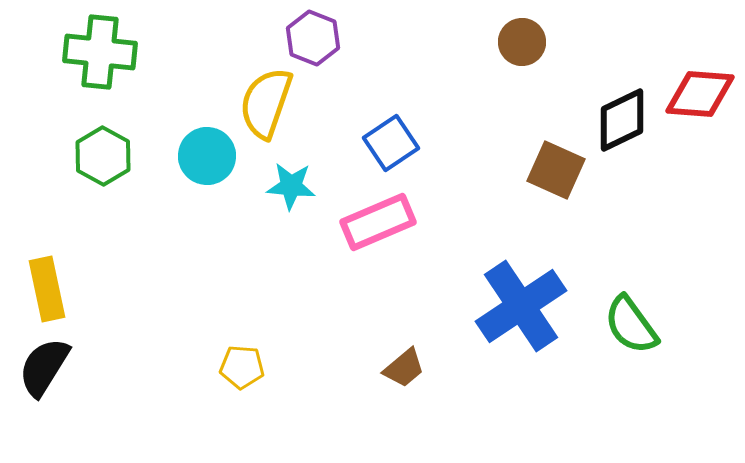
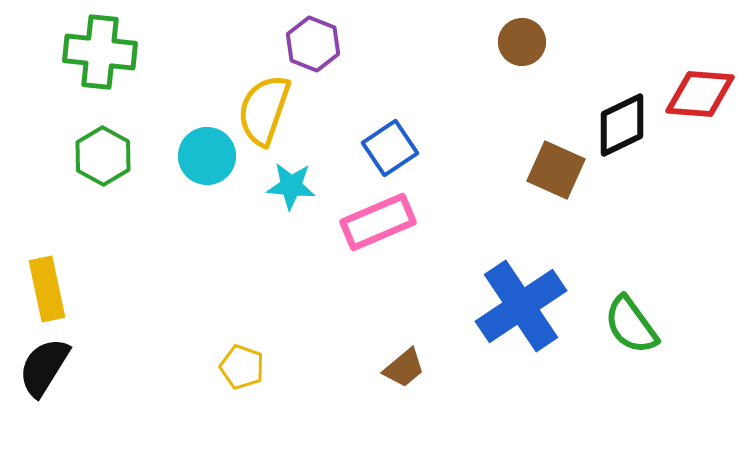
purple hexagon: moved 6 px down
yellow semicircle: moved 2 px left, 7 px down
black diamond: moved 5 px down
blue square: moved 1 px left, 5 px down
yellow pentagon: rotated 15 degrees clockwise
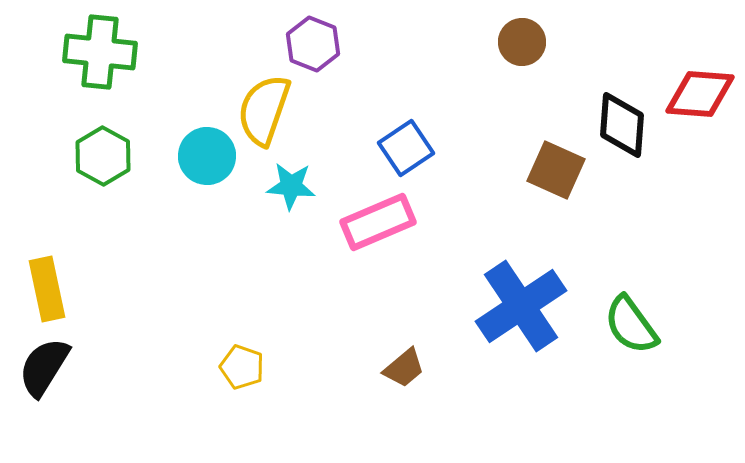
black diamond: rotated 60 degrees counterclockwise
blue square: moved 16 px right
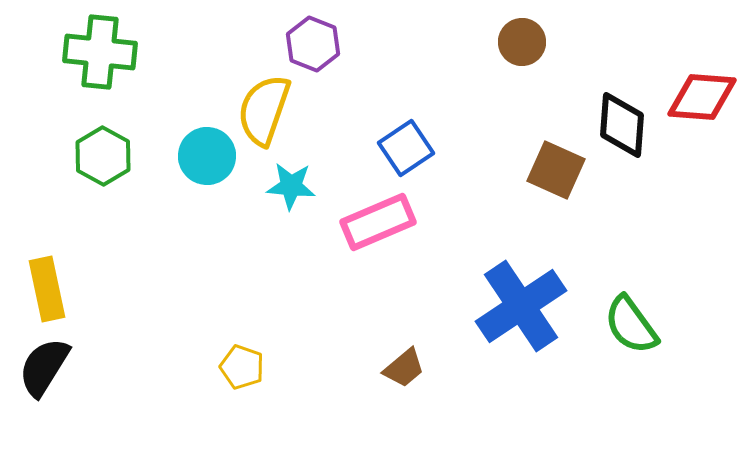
red diamond: moved 2 px right, 3 px down
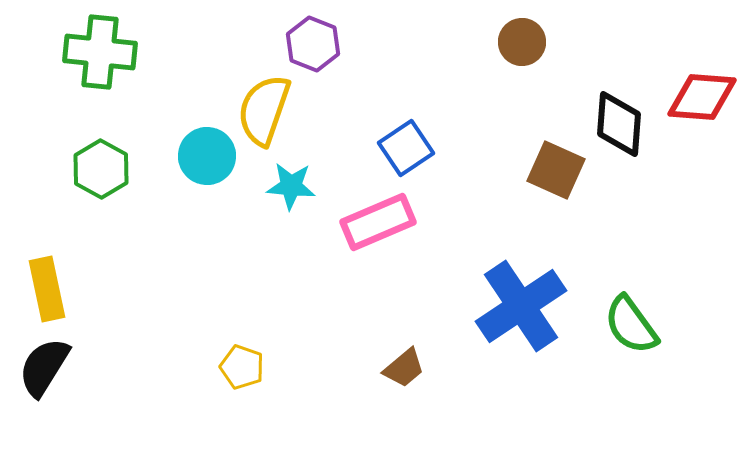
black diamond: moved 3 px left, 1 px up
green hexagon: moved 2 px left, 13 px down
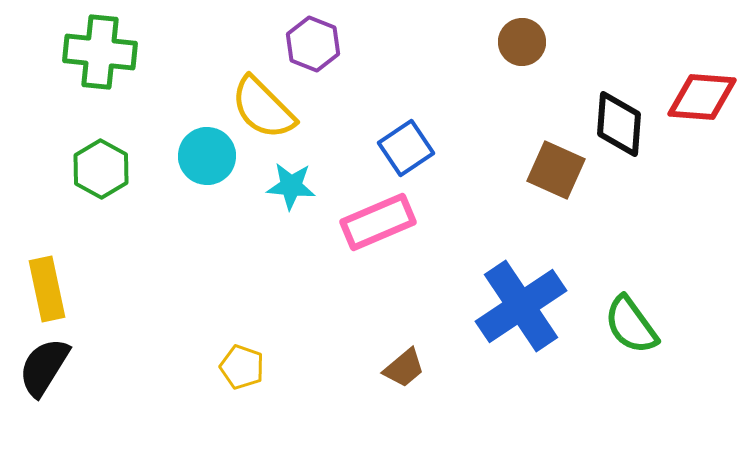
yellow semicircle: moved 1 px left, 2 px up; rotated 64 degrees counterclockwise
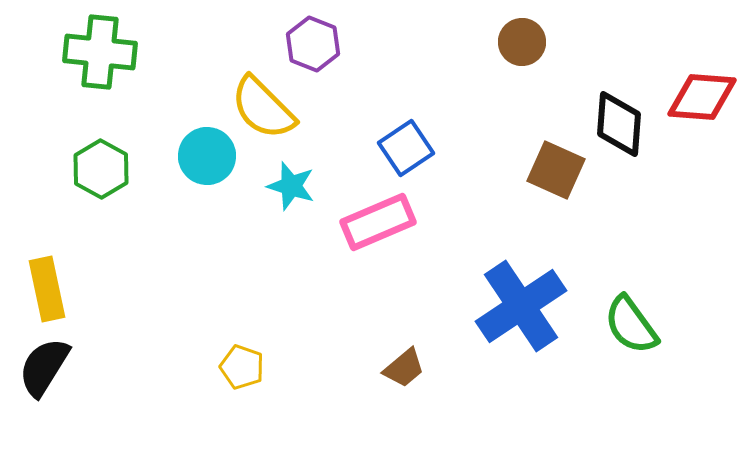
cyan star: rotated 12 degrees clockwise
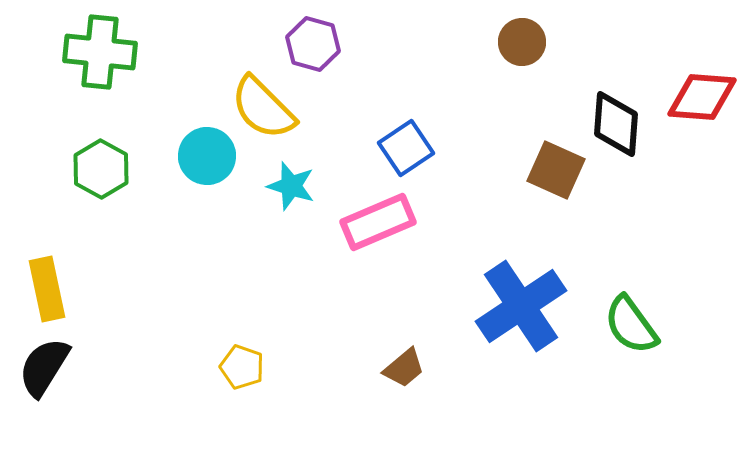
purple hexagon: rotated 6 degrees counterclockwise
black diamond: moved 3 px left
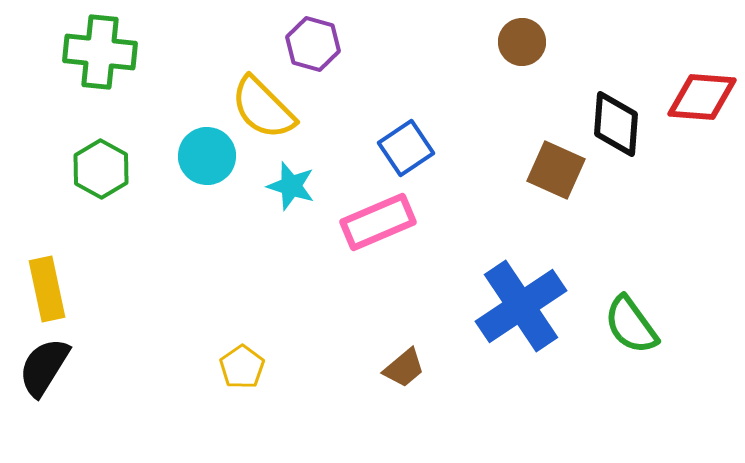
yellow pentagon: rotated 18 degrees clockwise
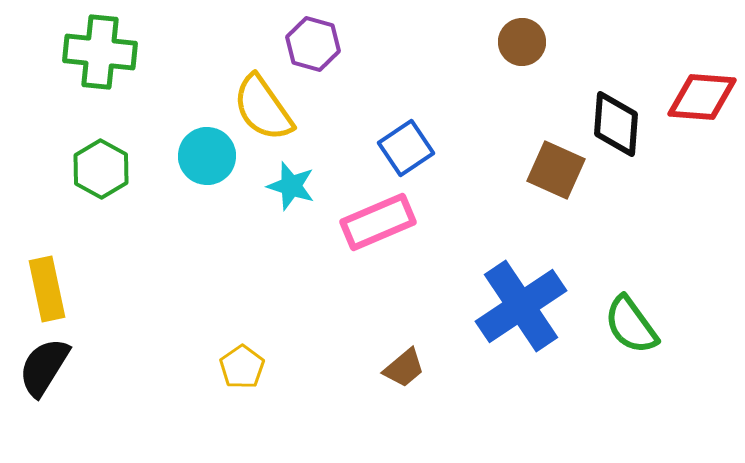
yellow semicircle: rotated 10 degrees clockwise
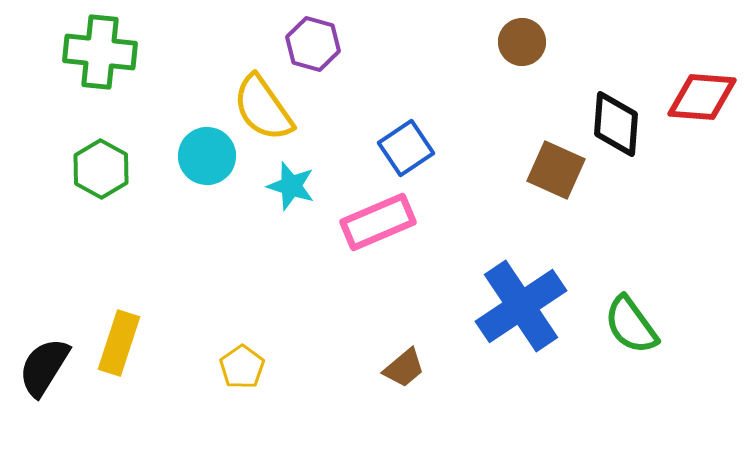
yellow rectangle: moved 72 px right, 54 px down; rotated 30 degrees clockwise
